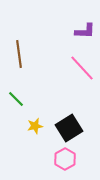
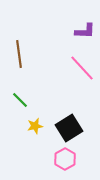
green line: moved 4 px right, 1 px down
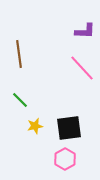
black square: rotated 24 degrees clockwise
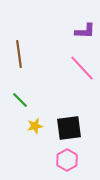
pink hexagon: moved 2 px right, 1 px down
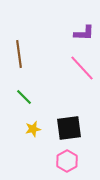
purple L-shape: moved 1 px left, 2 px down
green line: moved 4 px right, 3 px up
yellow star: moved 2 px left, 3 px down
pink hexagon: moved 1 px down
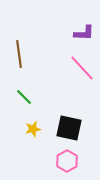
black square: rotated 20 degrees clockwise
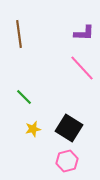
brown line: moved 20 px up
black square: rotated 20 degrees clockwise
pink hexagon: rotated 15 degrees clockwise
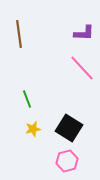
green line: moved 3 px right, 2 px down; rotated 24 degrees clockwise
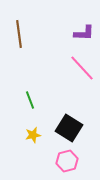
green line: moved 3 px right, 1 px down
yellow star: moved 6 px down
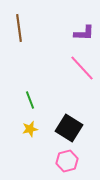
brown line: moved 6 px up
yellow star: moved 3 px left, 6 px up
